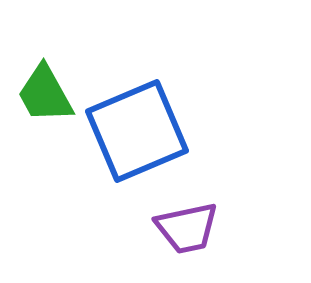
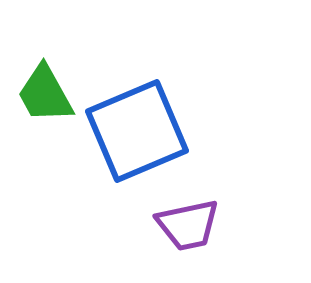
purple trapezoid: moved 1 px right, 3 px up
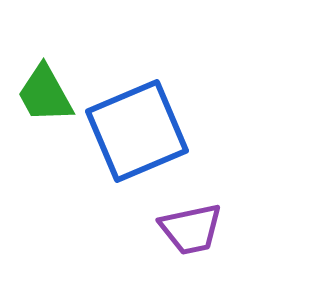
purple trapezoid: moved 3 px right, 4 px down
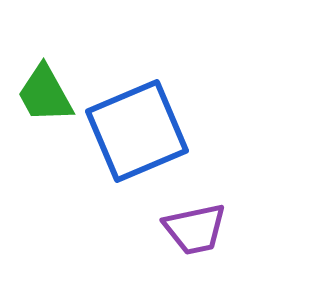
purple trapezoid: moved 4 px right
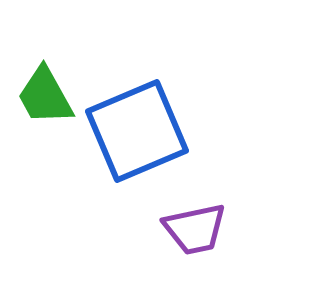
green trapezoid: moved 2 px down
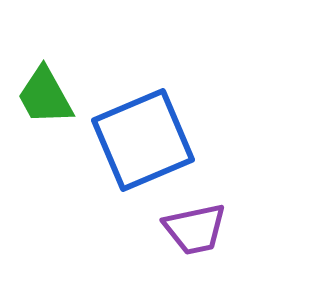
blue square: moved 6 px right, 9 px down
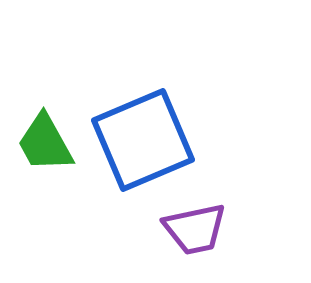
green trapezoid: moved 47 px down
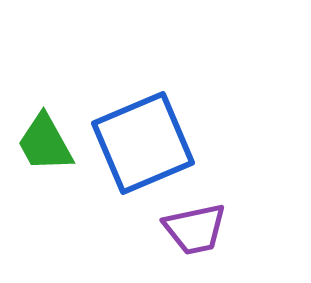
blue square: moved 3 px down
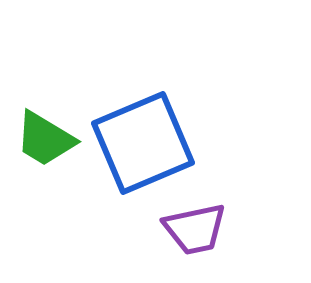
green trapezoid: moved 4 px up; rotated 30 degrees counterclockwise
